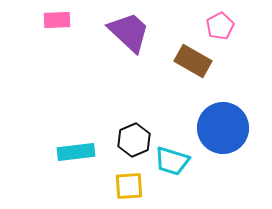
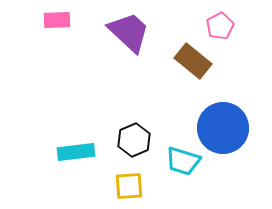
brown rectangle: rotated 9 degrees clockwise
cyan trapezoid: moved 11 px right
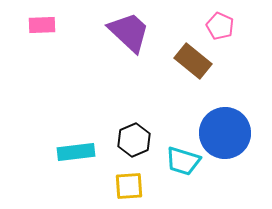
pink rectangle: moved 15 px left, 5 px down
pink pentagon: rotated 20 degrees counterclockwise
blue circle: moved 2 px right, 5 px down
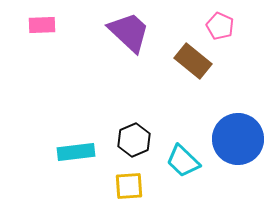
blue circle: moved 13 px right, 6 px down
cyan trapezoid: rotated 27 degrees clockwise
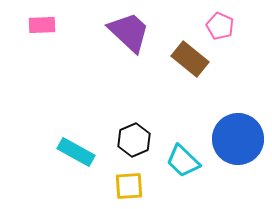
brown rectangle: moved 3 px left, 2 px up
cyan rectangle: rotated 36 degrees clockwise
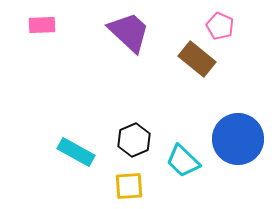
brown rectangle: moved 7 px right
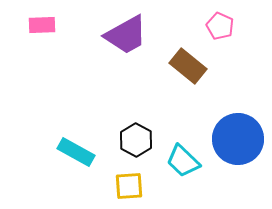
purple trapezoid: moved 3 px left, 3 px down; rotated 108 degrees clockwise
brown rectangle: moved 9 px left, 7 px down
black hexagon: moved 2 px right; rotated 8 degrees counterclockwise
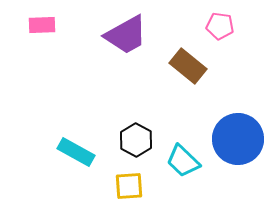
pink pentagon: rotated 16 degrees counterclockwise
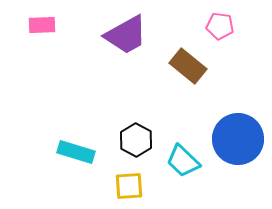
cyan rectangle: rotated 12 degrees counterclockwise
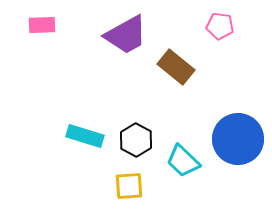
brown rectangle: moved 12 px left, 1 px down
cyan rectangle: moved 9 px right, 16 px up
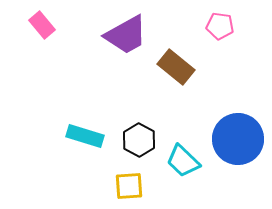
pink rectangle: rotated 52 degrees clockwise
black hexagon: moved 3 px right
